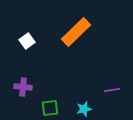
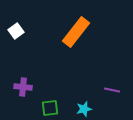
orange rectangle: rotated 8 degrees counterclockwise
white square: moved 11 px left, 10 px up
purple line: rotated 21 degrees clockwise
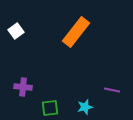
cyan star: moved 1 px right, 2 px up
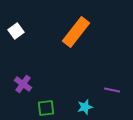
purple cross: moved 3 px up; rotated 30 degrees clockwise
green square: moved 4 px left
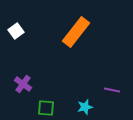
green square: rotated 12 degrees clockwise
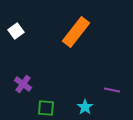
cyan star: rotated 21 degrees counterclockwise
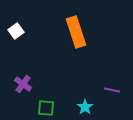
orange rectangle: rotated 56 degrees counterclockwise
